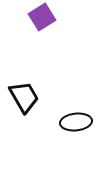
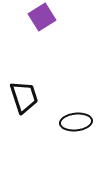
black trapezoid: rotated 12 degrees clockwise
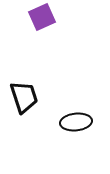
purple square: rotated 8 degrees clockwise
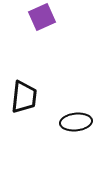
black trapezoid: rotated 24 degrees clockwise
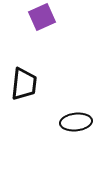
black trapezoid: moved 13 px up
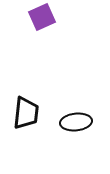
black trapezoid: moved 2 px right, 29 px down
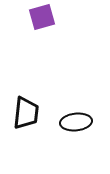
purple square: rotated 8 degrees clockwise
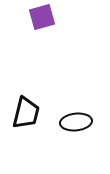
black trapezoid: rotated 8 degrees clockwise
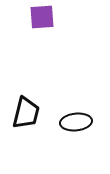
purple square: rotated 12 degrees clockwise
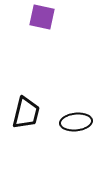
purple square: rotated 16 degrees clockwise
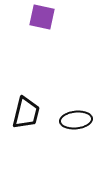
black ellipse: moved 2 px up
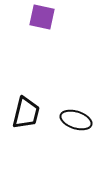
black ellipse: rotated 24 degrees clockwise
